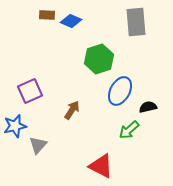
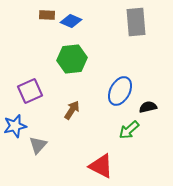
green hexagon: moved 27 px left; rotated 12 degrees clockwise
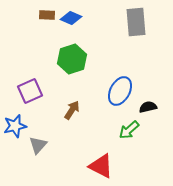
blue diamond: moved 3 px up
green hexagon: rotated 12 degrees counterclockwise
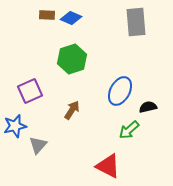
red triangle: moved 7 px right
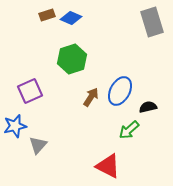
brown rectangle: rotated 21 degrees counterclockwise
gray rectangle: moved 16 px right; rotated 12 degrees counterclockwise
brown arrow: moved 19 px right, 13 px up
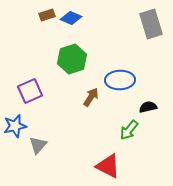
gray rectangle: moved 1 px left, 2 px down
blue ellipse: moved 11 px up; rotated 60 degrees clockwise
green arrow: rotated 10 degrees counterclockwise
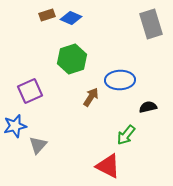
green arrow: moved 3 px left, 5 px down
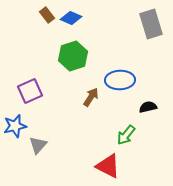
brown rectangle: rotated 70 degrees clockwise
green hexagon: moved 1 px right, 3 px up
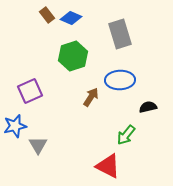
gray rectangle: moved 31 px left, 10 px down
gray triangle: rotated 12 degrees counterclockwise
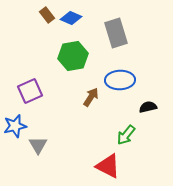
gray rectangle: moved 4 px left, 1 px up
green hexagon: rotated 8 degrees clockwise
